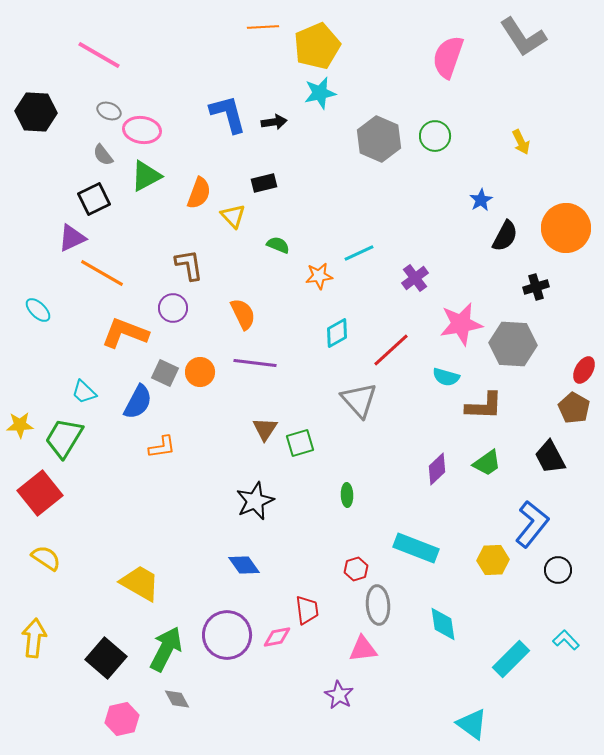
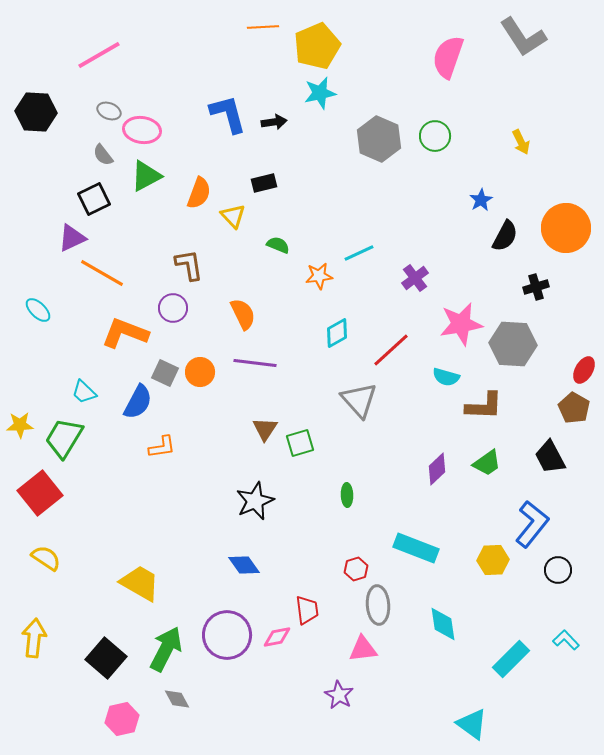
pink line at (99, 55): rotated 60 degrees counterclockwise
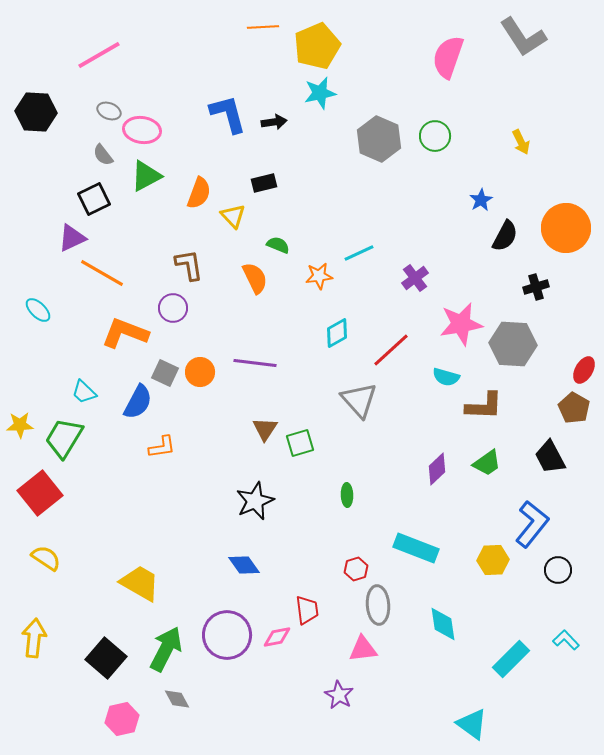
orange semicircle at (243, 314): moved 12 px right, 36 px up
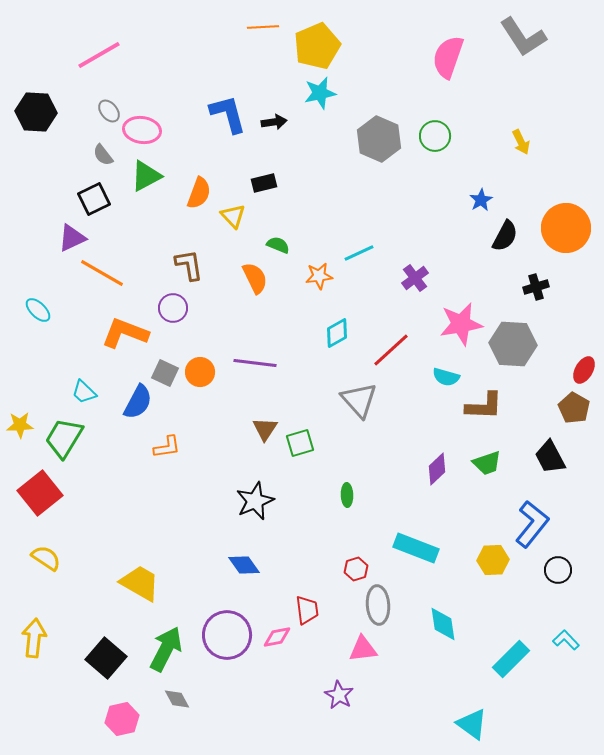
gray ellipse at (109, 111): rotated 30 degrees clockwise
orange L-shape at (162, 447): moved 5 px right
green trapezoid at (487, 463): rotated 16 degrees clockwise
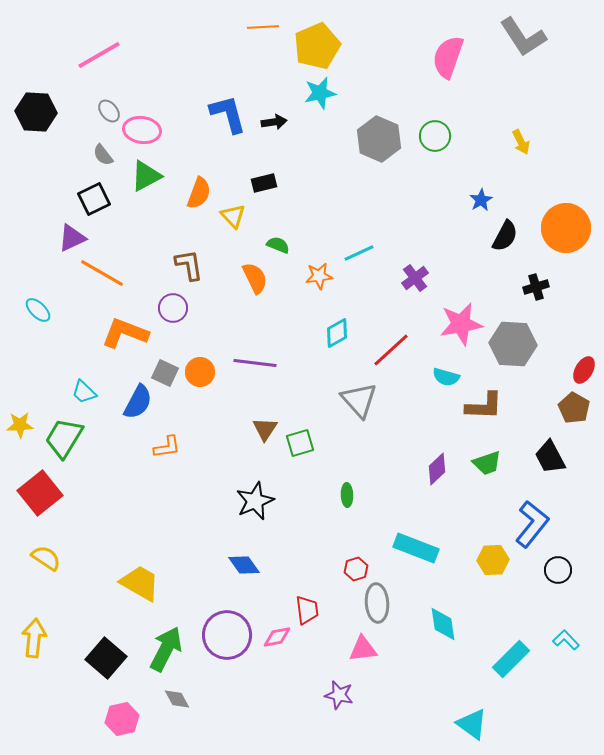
gray ellipse at (378, 605): moved 1 px left, 2 px up
purple star at (339, 695): rotated 16 degrees counterclockwise
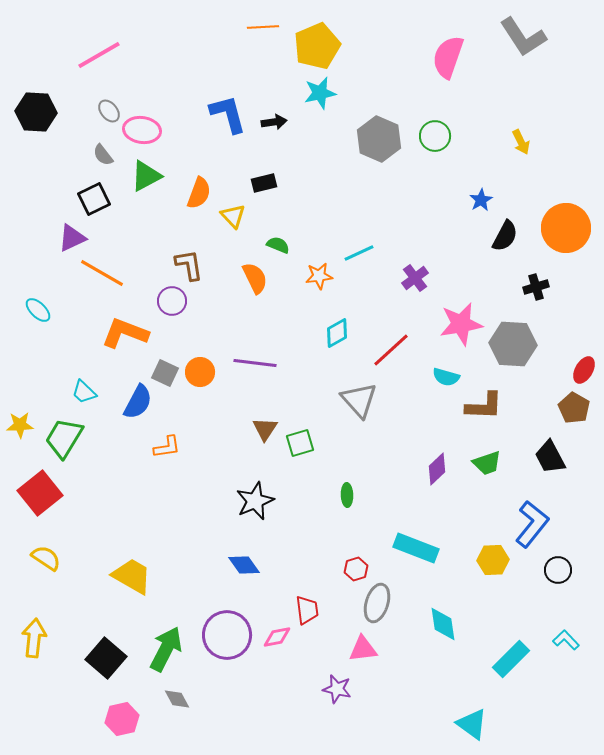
purple circle at (173, 308): moved 1 px left, 7 px up
yellow trapezoid at (140, 583): moved 8 px left, 7 px up
gray ellipse at (377, 603): rotated 21 degrees clockwise
purple star at (339, 695): moved 2 px left, 6 px up
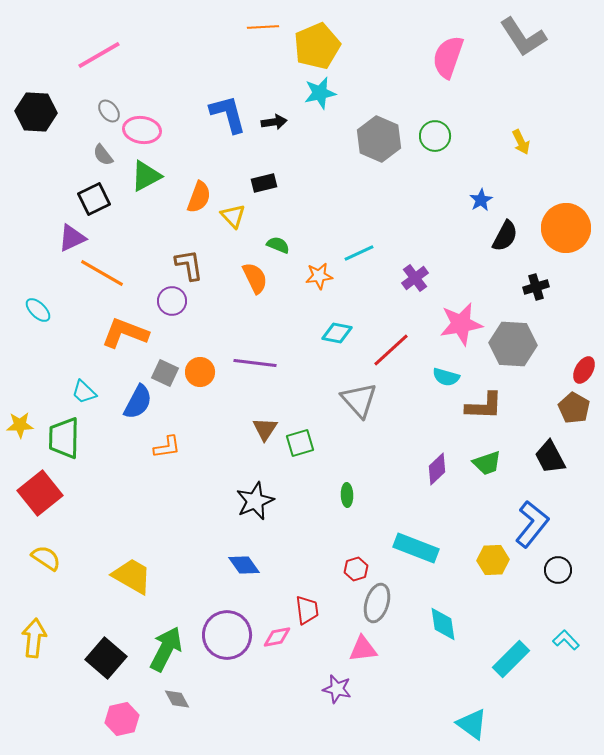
orange semicircle at (199, 193): moved 4 px down
cyan diamond at (337, 333): rotated 40 degrees clockwise
green trapezoid at (64, 438): rotated 30 degrees counterclockwise
